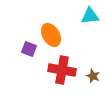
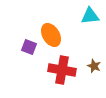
purple square: moved 2 px up
brown star: moved 1 px right, 10 px up
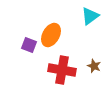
cyan triangle: rotated 30 degrees counterclockwise
orange ellipse: rotated 60 degrees clockwise
purple square: moved 2 px up
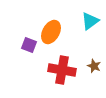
cyan triangle: moved 5 px down
orange ellipse: moved 3 px up
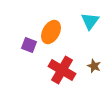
cyan triangle: rotated 18 degrees counterclockwise
red cross: rotated 20 degrees clockwise
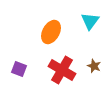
purple square: moved 10 px left, 24 px down
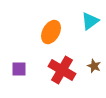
cyan triangle: rotated 18 degrees clockwise
purple square: rotated 21 degrees counterclockwise
